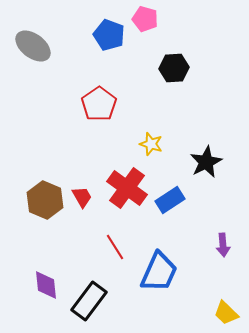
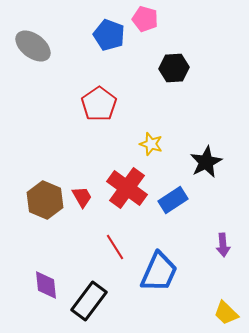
blue rectangle: moved 3 px right
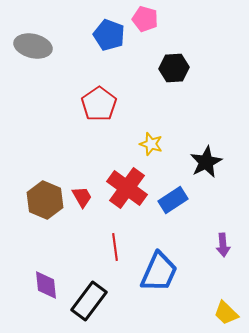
gray ellipse: rotated 24 degrees counterclockwise
red line: rotated 24 degrees clockwise
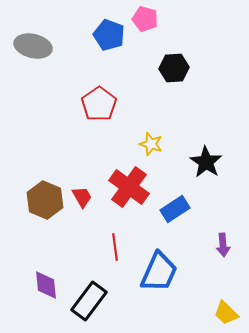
black star: rotated 12 degrees counterclockwise
red cross: moved 2 px right, 1 px up
blue rectangle: moved 2 px right, 9 px down
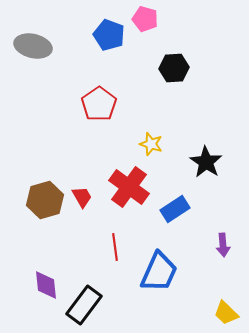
brown hexagon: rotated 21 degrees clockwise
black rectangle: moved 5 px left, 4 px down
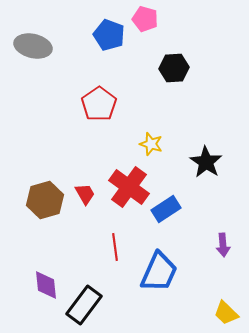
red trapezoid: moved 3 px right, 3 px up
blue rectangle: moved 9 px left
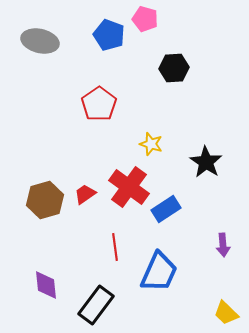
gray ellipse: moved 7 px right, 5 px up
red trapezoid: rotated 95 degrees counterclockwise
black rectangle: moved 12 px right
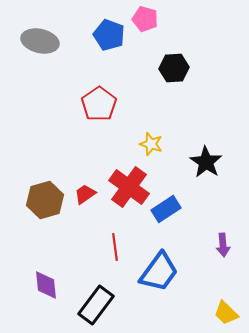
blue trapezoid: rotated 12 degrees clockwise
